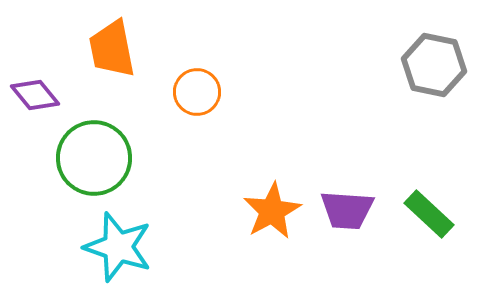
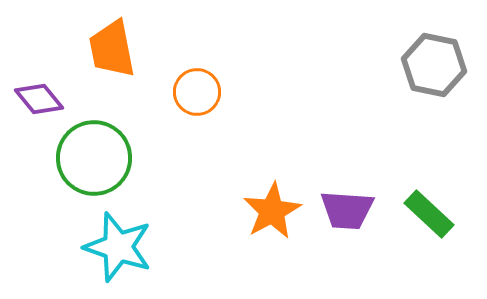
purple diamond: moved 4 px right, 4 px down
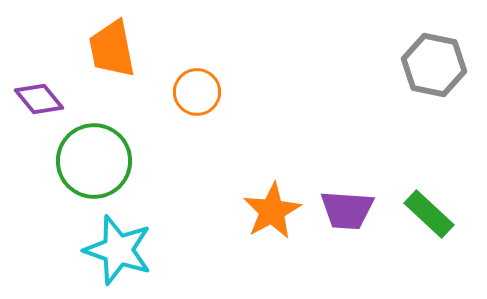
green circle: moved 3 px down
cyan star: moved 3 px down
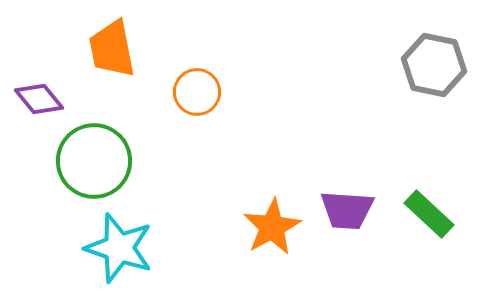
orange star: moved 16 px down
cyan star: moved 1 px right, 2 px up
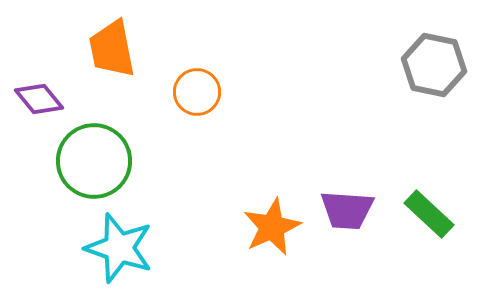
orange star: rotated 4 degrees clockwise
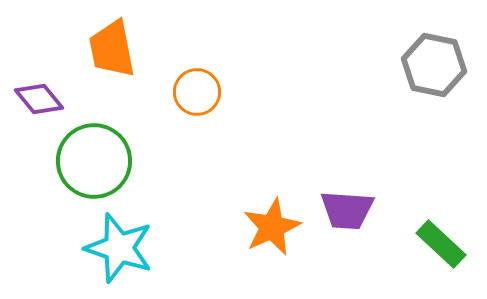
green rectangle: moved 12 px right, 30 px down
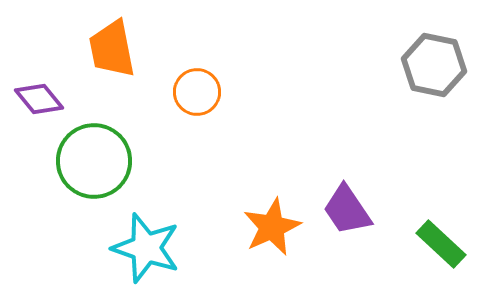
purple trapezoid: rotated 52 degrees clockwise
cyan star: moved 27 px right
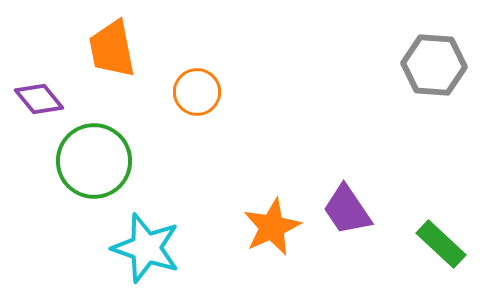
gray hexagon: rotated 8 degrees counterclockwise
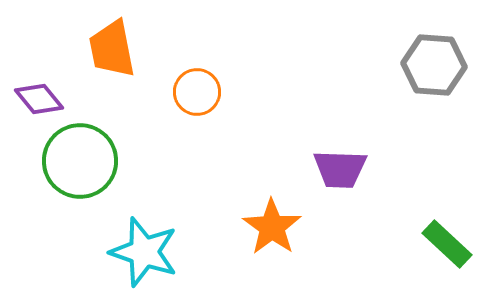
green circle: moved 14 px left
purple trapezoid: moved 7 px left, 41 px up; rotated 54 degrees counterclockwise
orange star: rotated 12 degrees counterclockwise
green rectangle: moved 6 px right
cyan star: moved 2 px left, 4 px down
